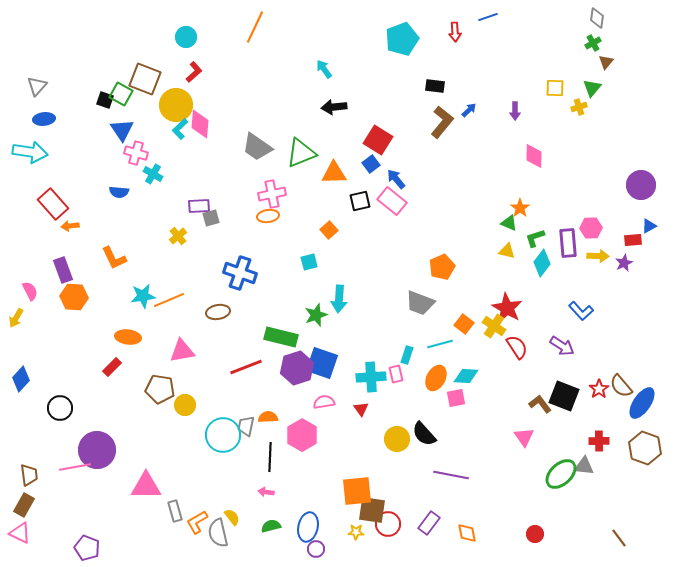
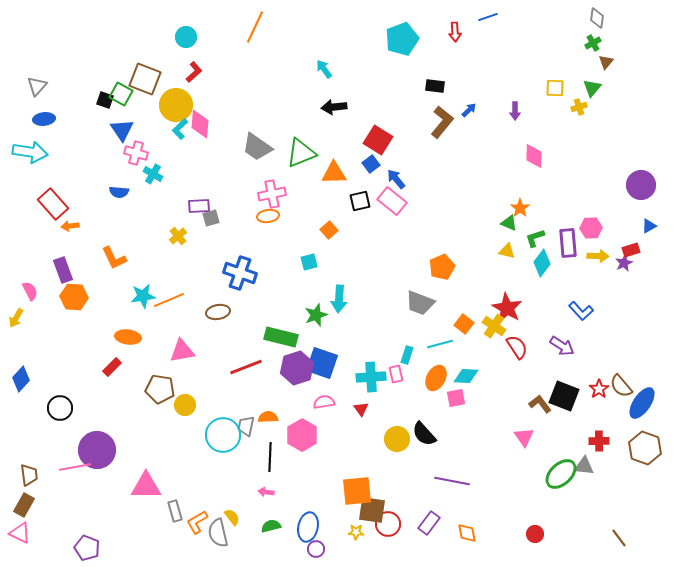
red rectangle at (633, 240): moved 2 px left, 10 px down; rotated 12 degrees counterclockwise
purple line at (451, 475): moved 1 px right, 6 px down
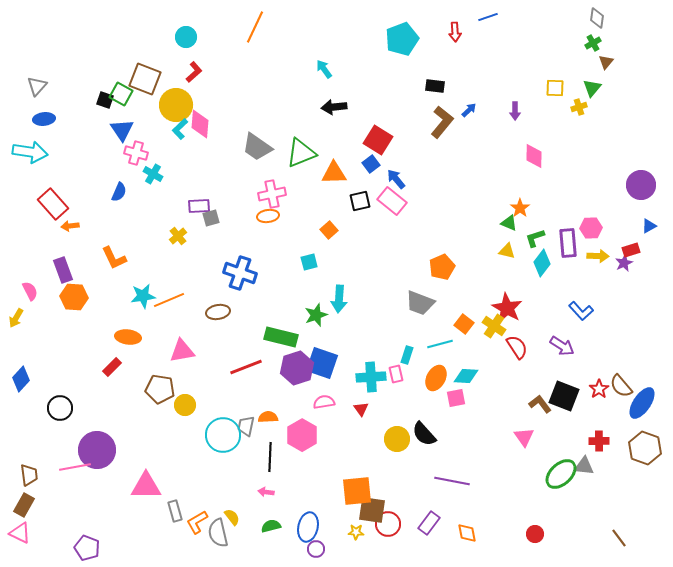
blue semicircle at (119, 192): rotated 72 degrees counterclockwise
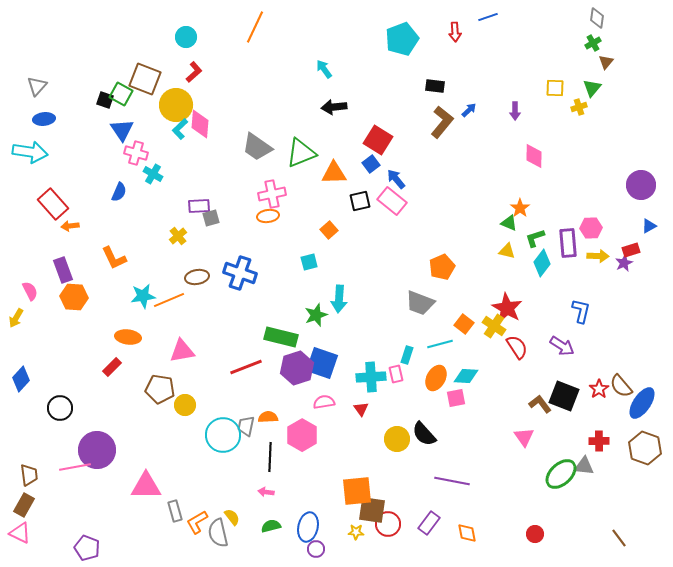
blue L-shape at (581, 311): rotated 125 degrees counterclockwise
brown ellipse at (218, 312): moved 21 px left, 35 px up
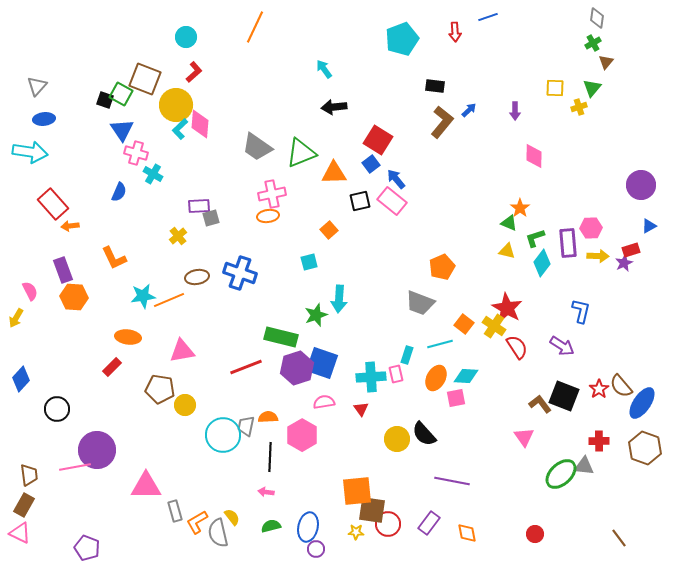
black circle at (60, 408): moved 3 px left, 1 px down
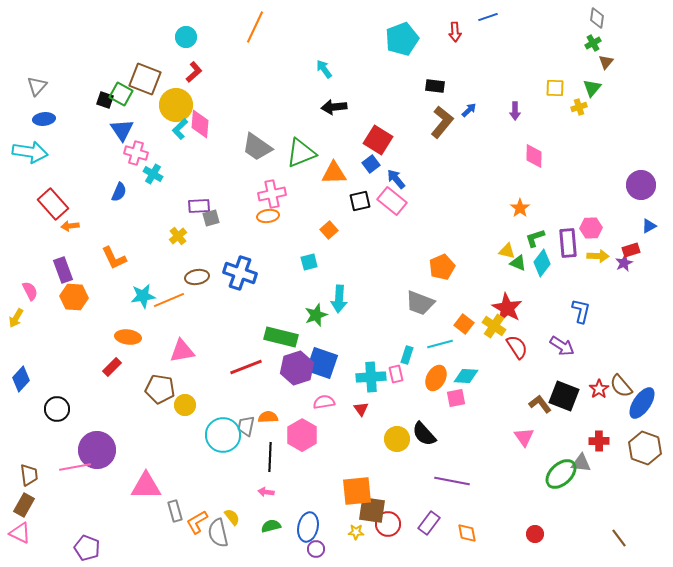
green triangle at (509, 223): moved 9 px right, 40 px down
gray triangle at (584, 466): moved 3 px left, 3 px up
